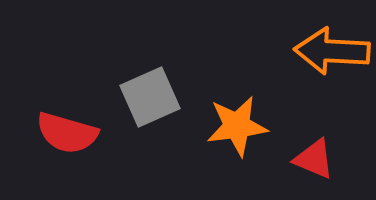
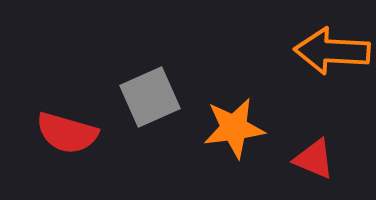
orange star: moved 3 px left, 2 px down
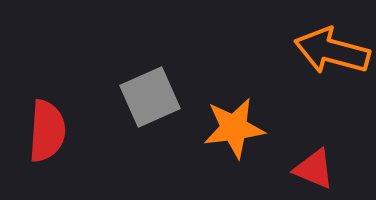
orange arrow: rotated 12 degrees clockwise
red semicircle: moved 20 px left, 2 px up; rotated 102 degrees counterclockwise
red triangle: moved 10 px down
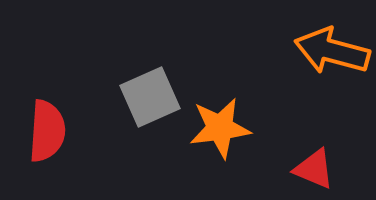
orange star: moved 14 px left
